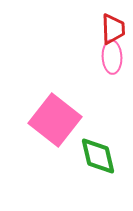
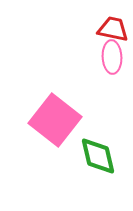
red trapezoid: rotated 76 degrees counterclockwise
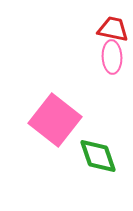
green diamond: rotated 6 degrees counterclockwise
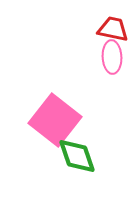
green diamond: moved 21 px left
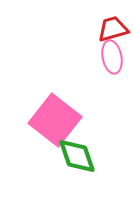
red trapezoid: rotated 28 degrees counterclockwise
pink ellipse: rotated 8 degrees counterclockwise
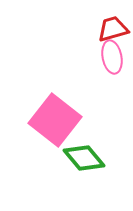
green diamond: moved 7 px right, 2 px down; rotated 21 degrees counterclockwise
